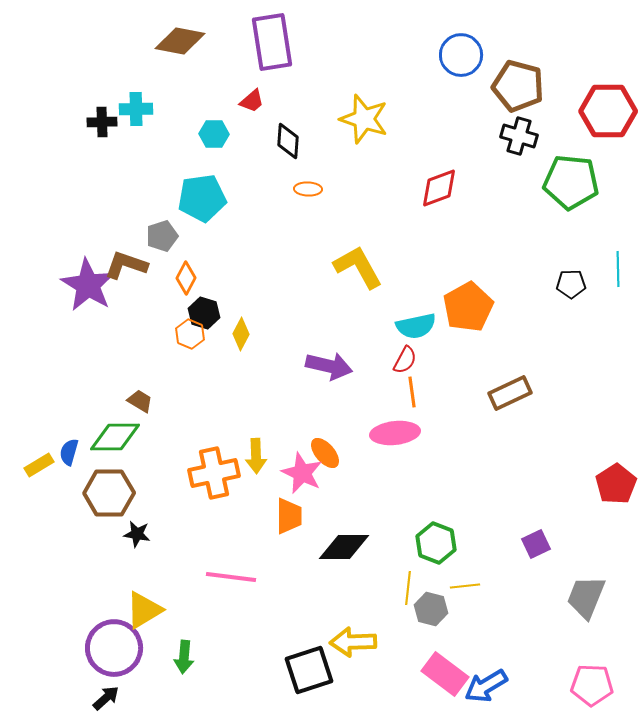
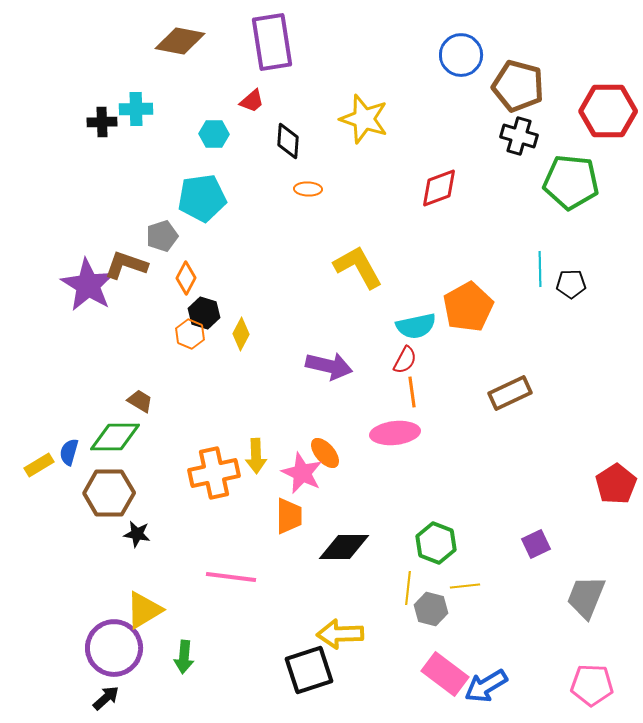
cyan line at (618, 269): moved 78 px left
yellow arrow at (353, 642): moved 13 px left, 8 px up
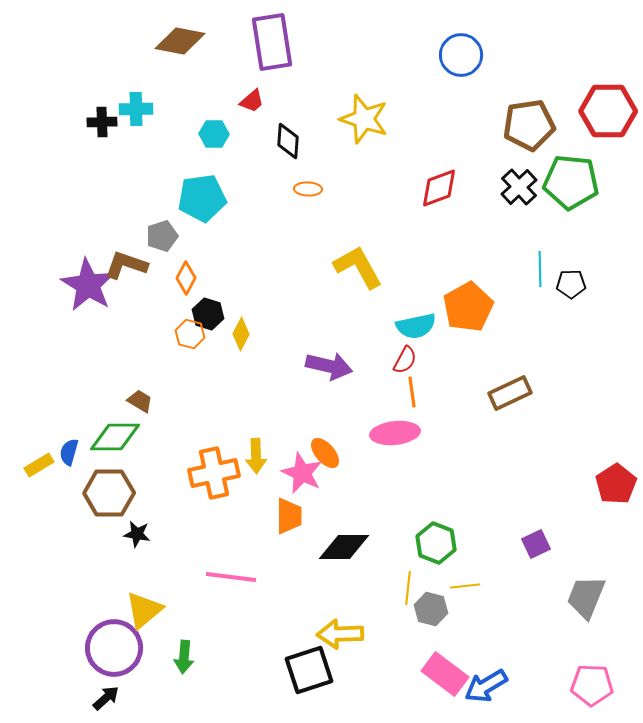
brown pentagon at (518, 86): moved 11 px right, 39 px down; rotated 24 degrees counterclockwise
black cross at (519, 136): moved 51 px down; rotated 30 degrees clockwise
black hexagon at (204, 313): moved 4 px right, 1 px down
orange hexagon at (190, 334): rotated 8 degrees counterclockwise
yellow triangle at (144, 610): rotated 9 degrees counterclockwise
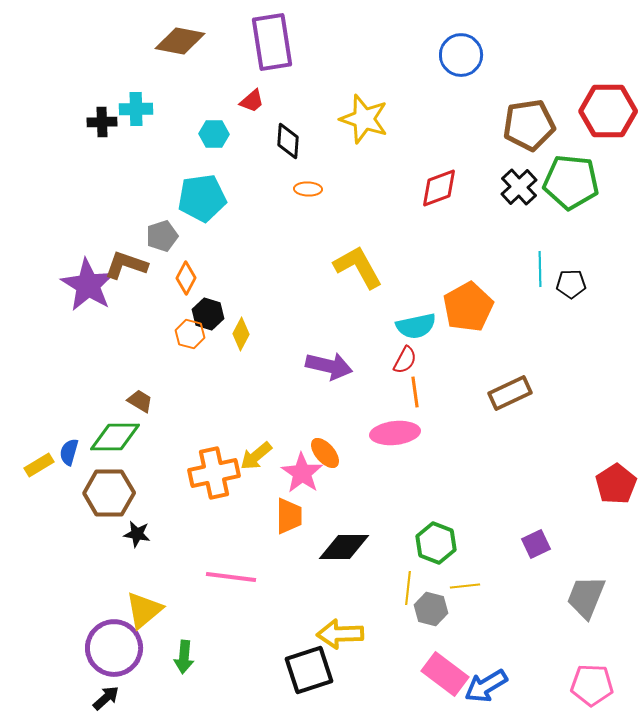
orange line at (412, 392): moved 3 px right
yellow arrow at (256, 456): rotated 52 degrees clockwise
pink star at (302, 473): rotated 9 degrees clockwise
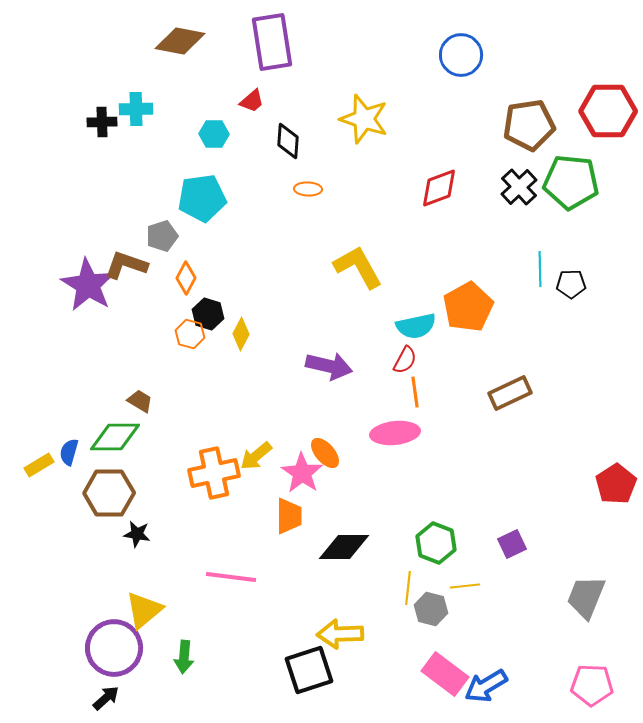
purple square at (536, 544): moved 24 px left
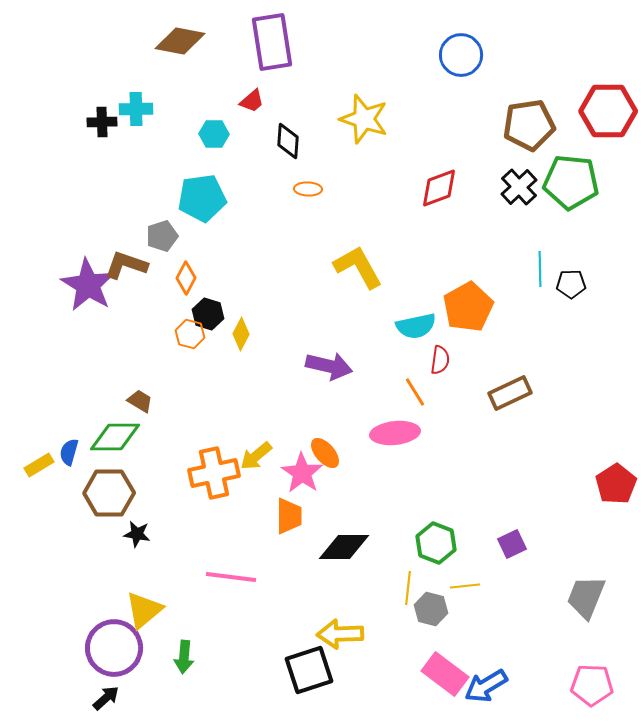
red semicircle at (405, 360): moved 35 px right; rotated 20 degrees counterclockwise
orange line at (415, 392): rotated 24 degrees counterclockwise
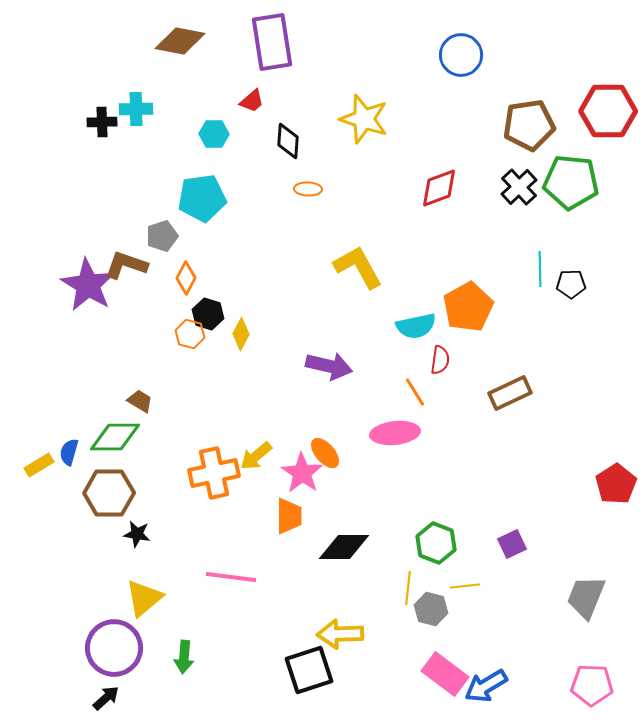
yellow triangle at (144, 610): moved 12 px up
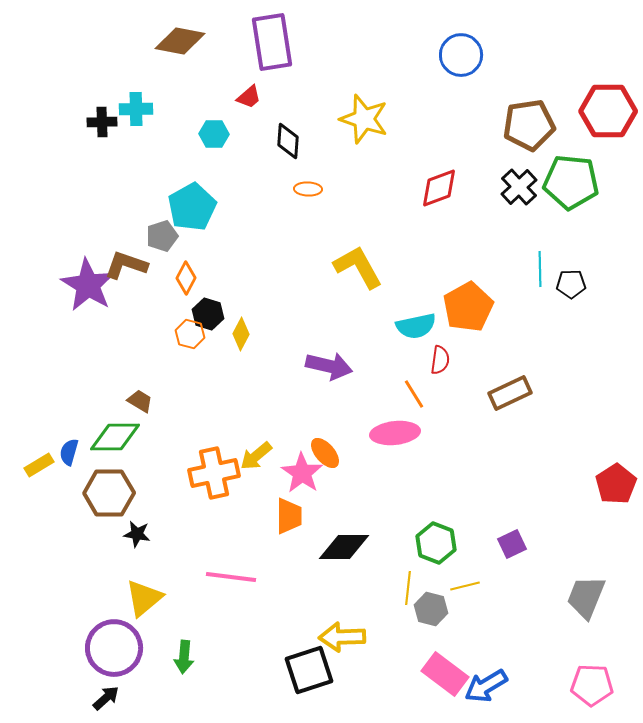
red trapezoid at (252, 101): moved 3 px left, 4 px up
cyan pentagon at (202, 198): moved 10 px left, 9 px down; rotated 21 degrees counterclockwise
orange line at (415, 392): moved 1 px left, 2 px down
yellow line at (465, 586): rotated 8 degrees counterclockwise
yellow arrow at (340, 634): moved 2 px right, 3 px down
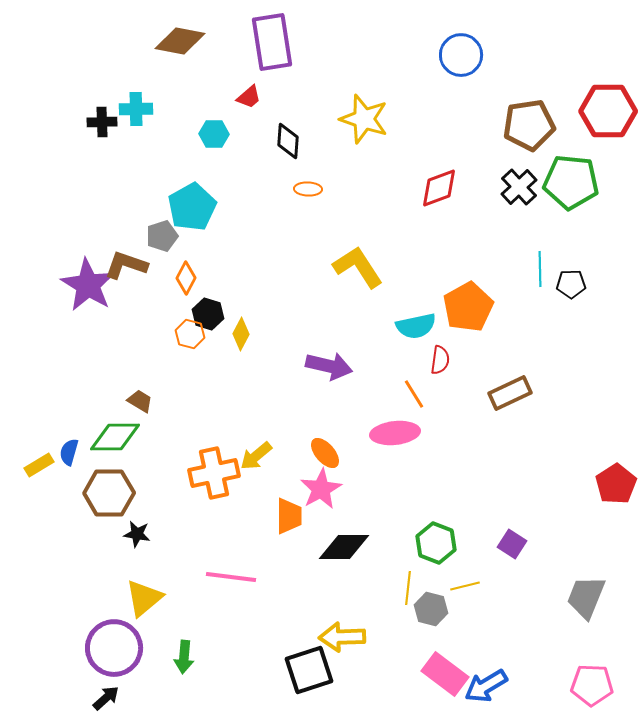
yellow L-shape at (358, 267): rotated 4 degrees counterclockwise
pink star at (302, 473): moved 19 px right, 16 px down; rotated 9 degrees clockwise
purple square at (512, 544): rotated 32 degrees counterclockwise
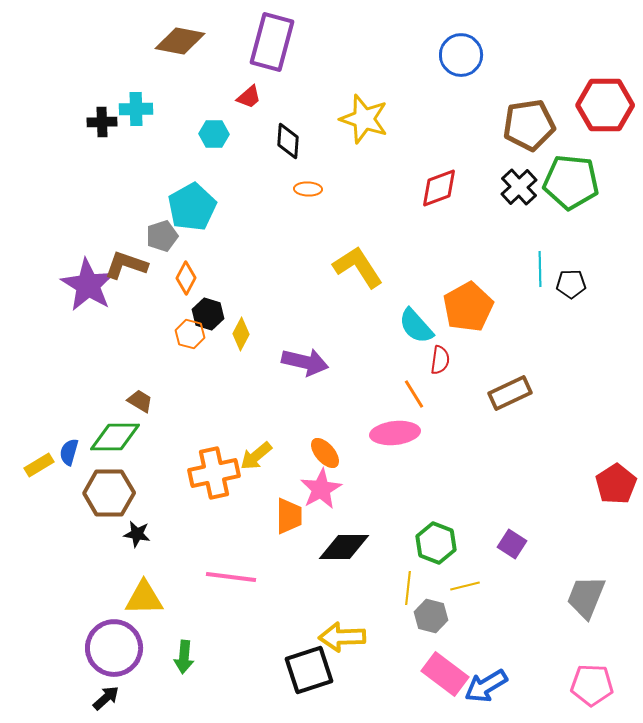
purple rectangle at (272, 42): rotated 24 degrees clockwise
red hexagon at (608, 111): moved 3 px left, 6 px up
cyan semicircle at (416, 326): rotated 60 degrees clockwise
purple arrow at (329, 366): moved 24 px left, 4 px up
yellow triangle at (144, 598): rotated 39 degrees clockwise
gray hexagon at (431, 609): moved 7 px down
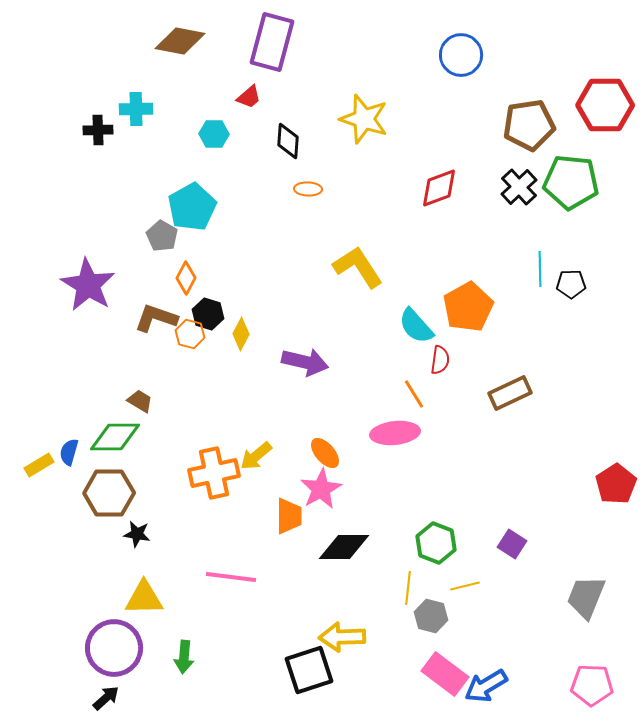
black cross at (102, 122): moved 4 px left, 8 px down
gray pentagon at (162, 236): rotated 24 degrees counterclockwise
brown L-shape at (126, 265): moved 30 px right, 53 px down
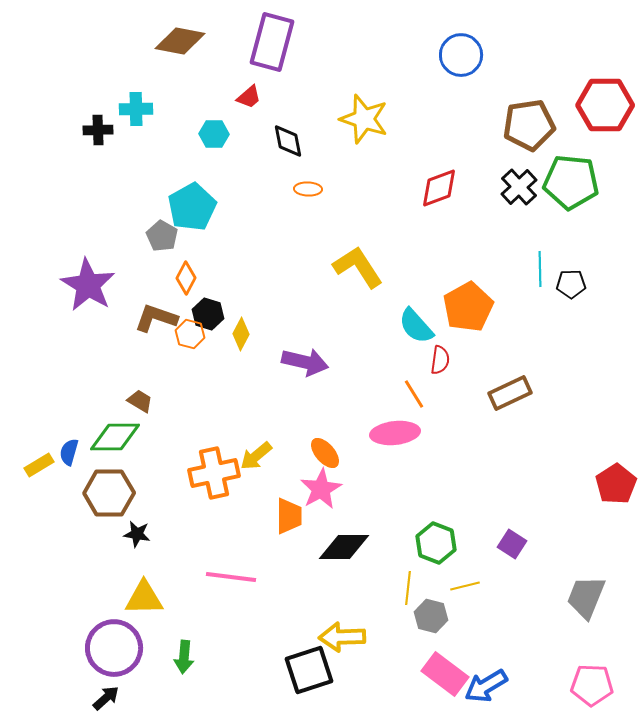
black diamond at (288, 141): rotated 15 degrees counterclockwise
